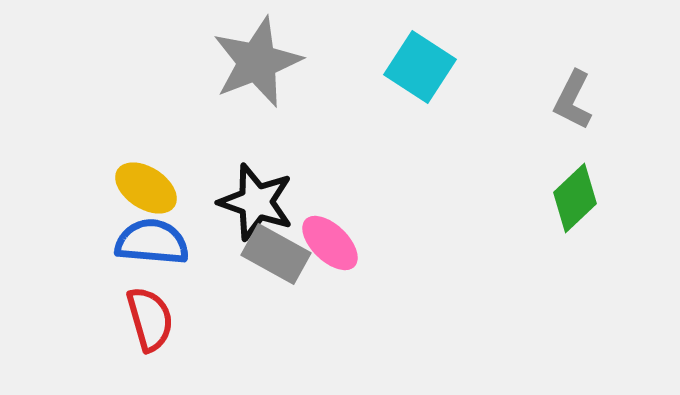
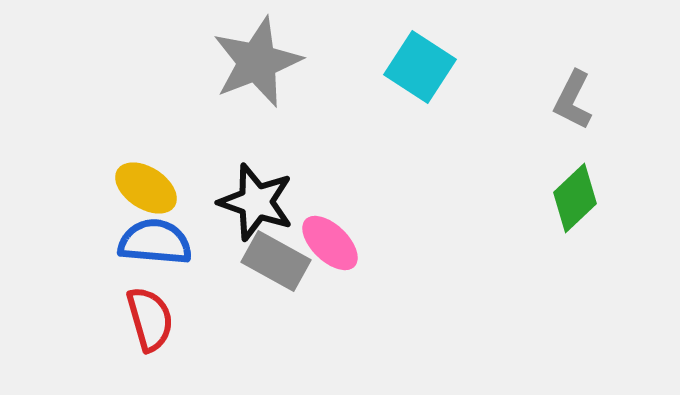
blue semicircle: moved 3 px right
gray rectangle: moved 7 px down
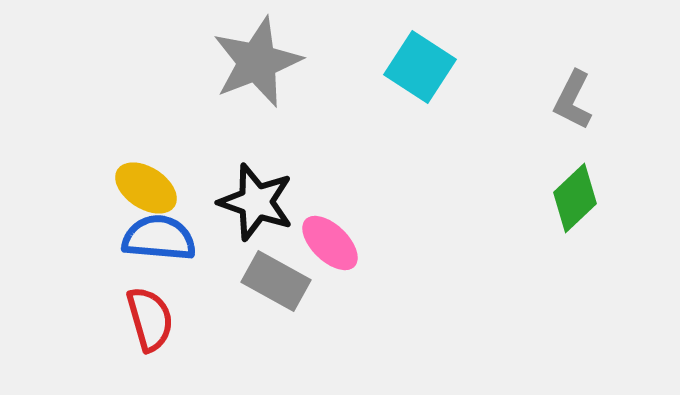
blue semicircle: moved 4 px right, 4 px up
gray rectangle: moved 20 px down
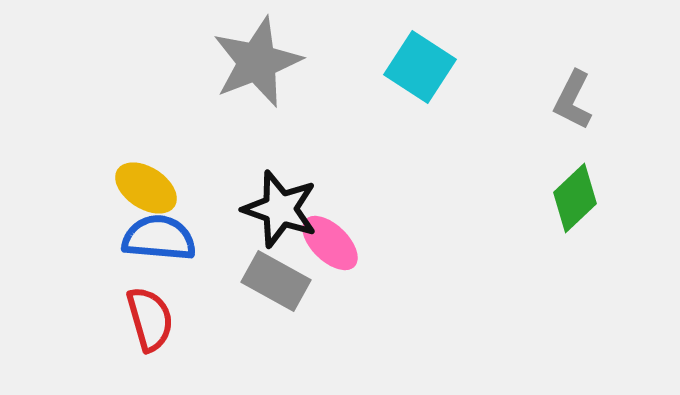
black star: moved 24 px right, 7 px down
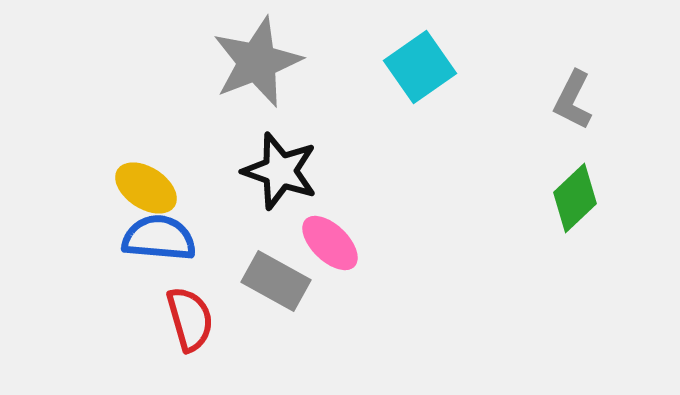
cyan square: rotated 22 degrees clockwise
black star: moved 38 px up
red semicircle: moved 40 px right
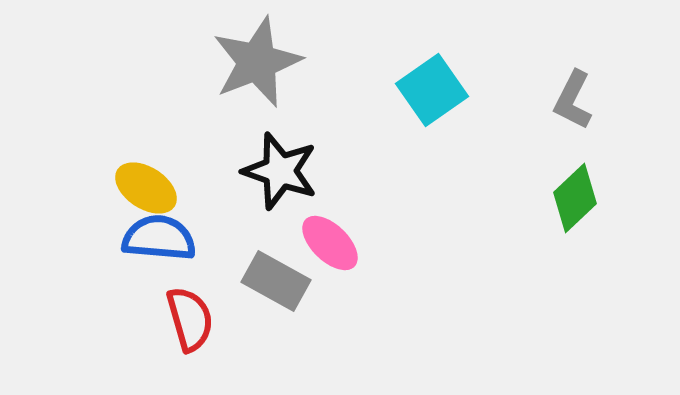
cyan square: moved 12 px right, 23 px down
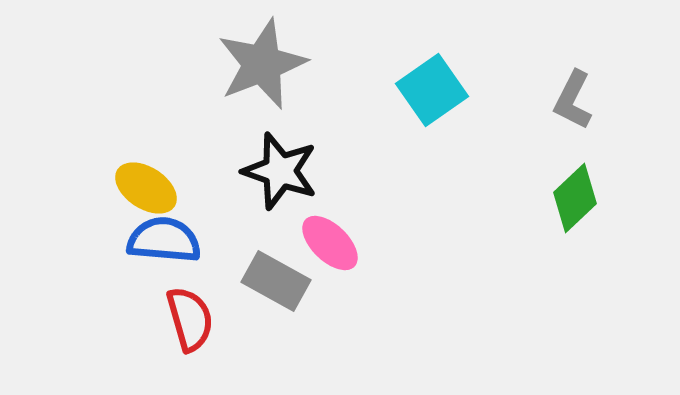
gray star: moved 5 px right, 2 px down
blue semicircle: moved 5 px right, 2 px down
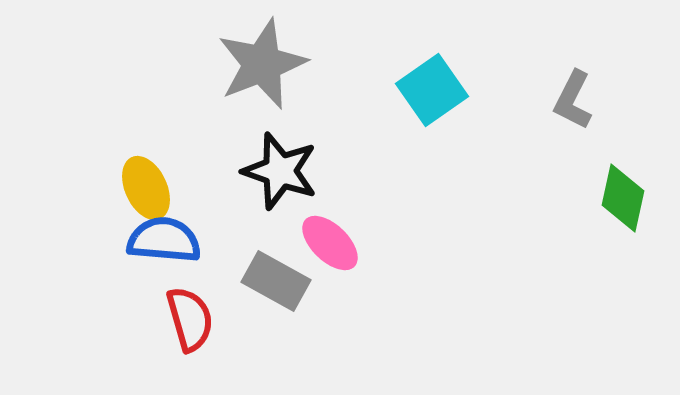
yellow ellipse: rotated 32 degrees clockwise
green diamond: moved 48 px right; rotated 34 degrees counterclockwise
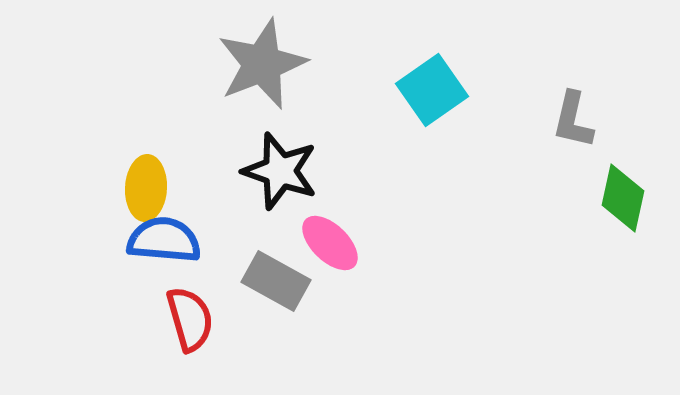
gray L-shape: moved 20 px down; rotated 14 degrees counterclockwise
yellow ellipse: rotated 28 degrees clockwise
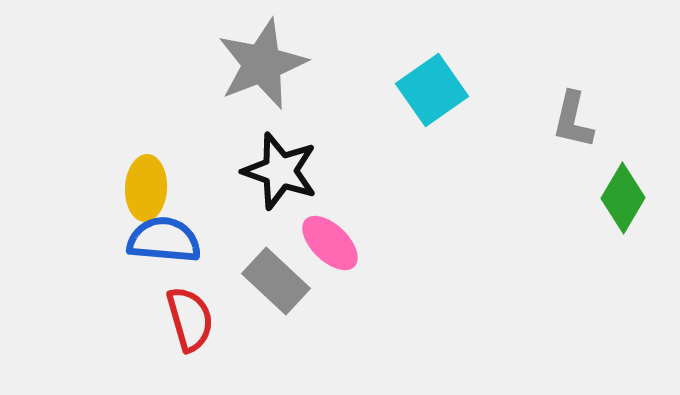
green diamond: rotated 18 degrees clockwise
gray rectangle: rotated 14 degrees clockwise
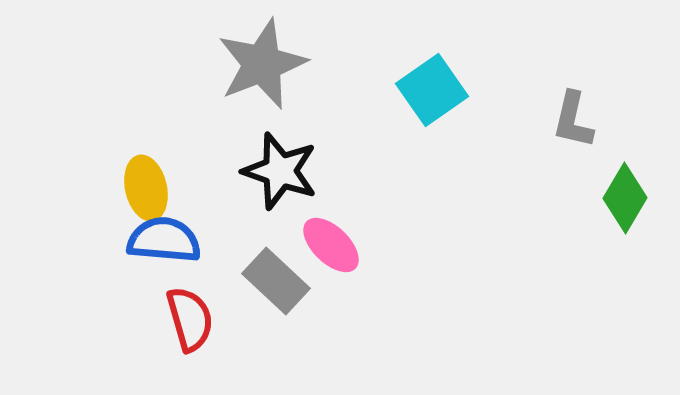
yellow ellipse: rotated 16 degrees counterclockwise
green diamond: moved 2 px right
pink ellipse: moved 1 px right, 2 px down
